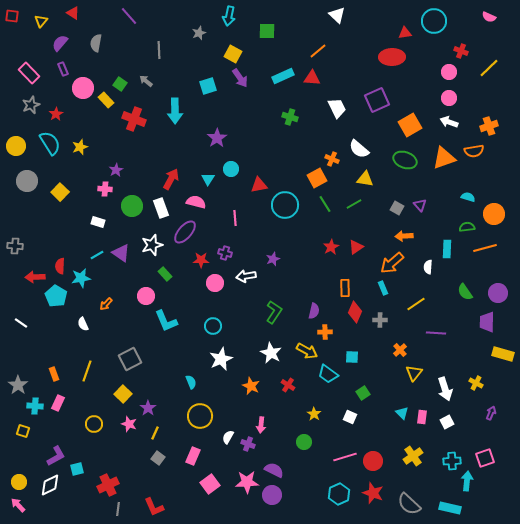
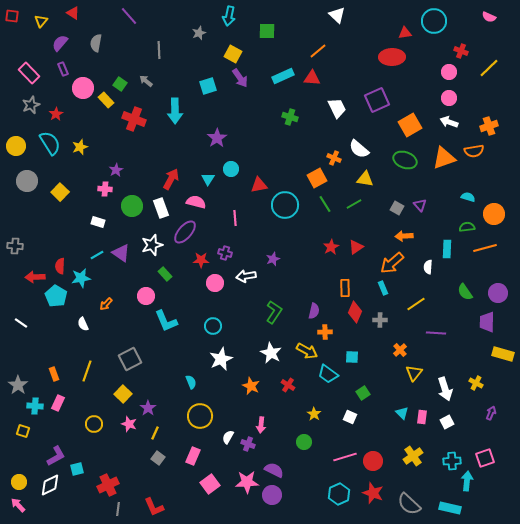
orange cross at (332, 159): moved 2 px right, 1 px up
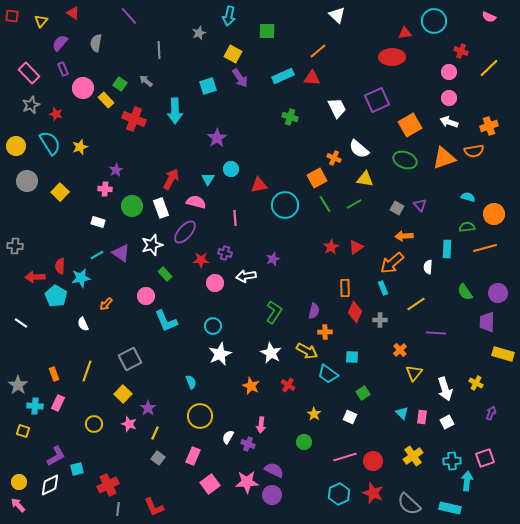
red star at (56, 114): rotated 24 degrees counterclockwise
white star at (221, 359): moved 1 px left, 5 px up
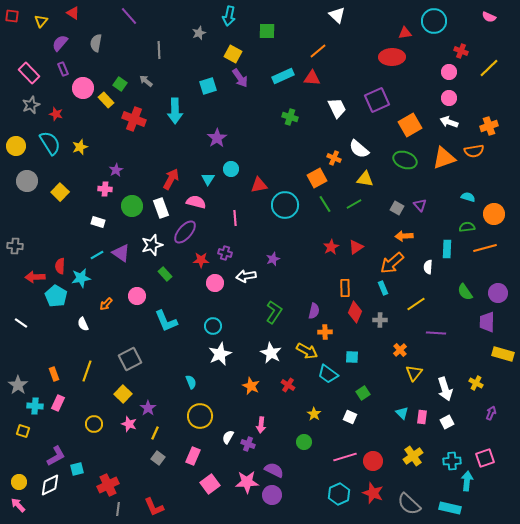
pink circle at (146, 296): moved 9 px left
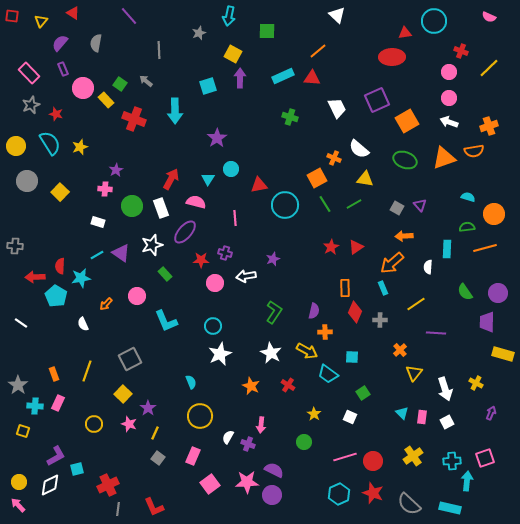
purple arrow at (240, 78): rotated 144 degrees counterclockwise
orange square at (410, 125): moved 3 px left, 4 px up
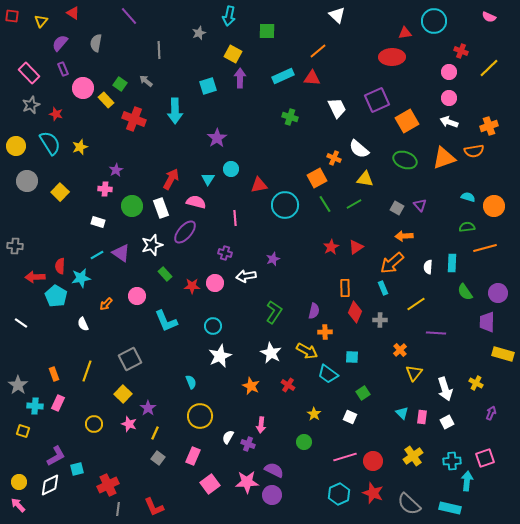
orange circle at (494, 214): moved 8 px up
cyan rectangle at (447, 249): moved 5 px right, 14 px down
red star at (201, 260): moved 9 px left, 26 px down
white star at (220, 354): moved 2 px down
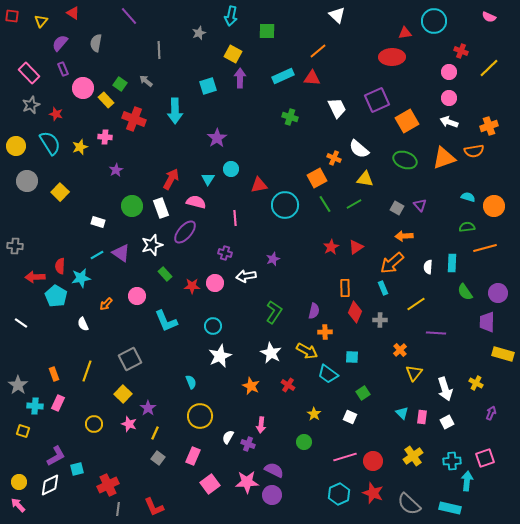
cyan arrow at (229, 16): moved 2 px right
pink cross at (105, 189): moved 52 px up
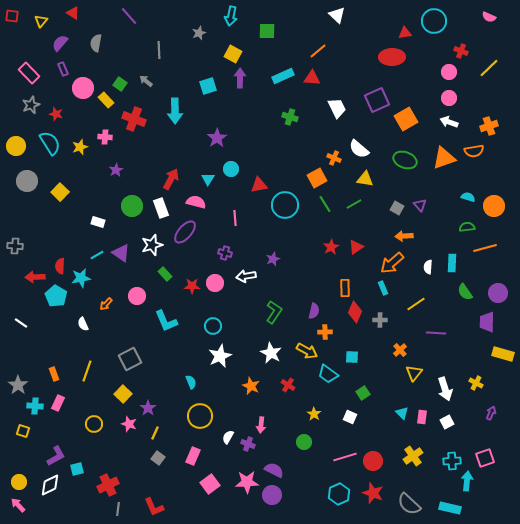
orange square at (407, 121): moved 1 px left, 2 px up
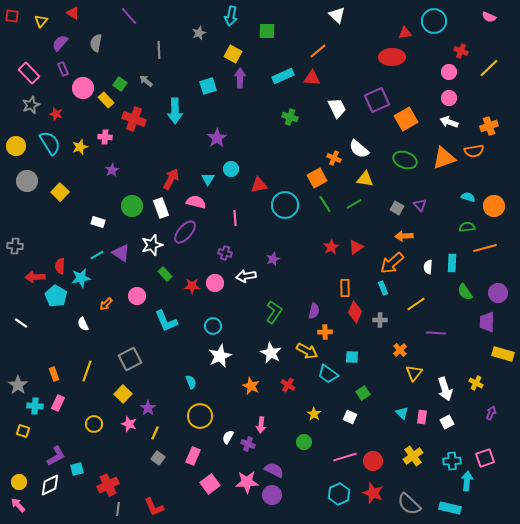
purple star at (116, 170): moved 4 px left
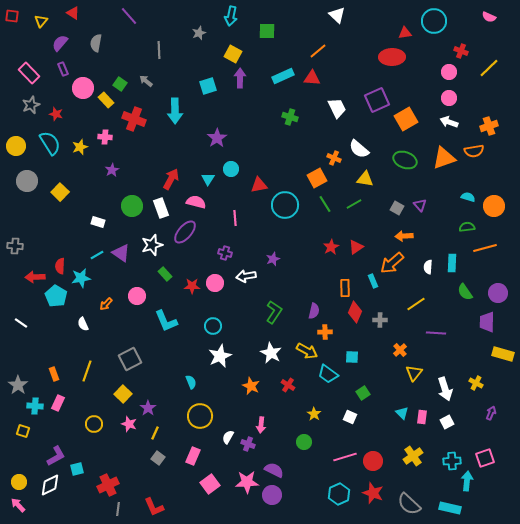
cyan rectangle at (383, 288): moved 10 px left, 7 px up
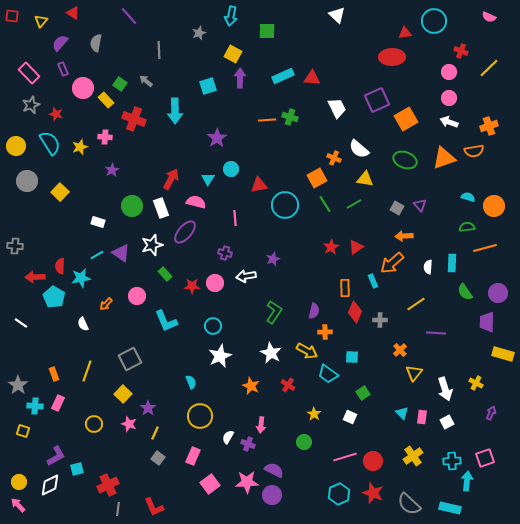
orange line at (318, 51): moved 51 px left, 69 px down; rotated 36 degrees clockwise
cyan pentagon at (56, 296): moved 2 px left, 1 px down
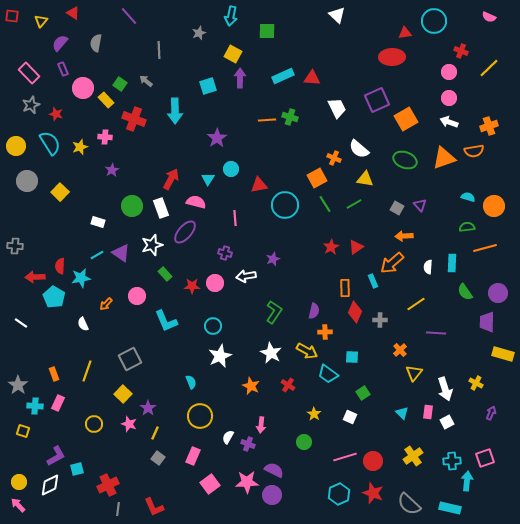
pink rectangle at (422, 417): moved 6 px right, 5 px up
